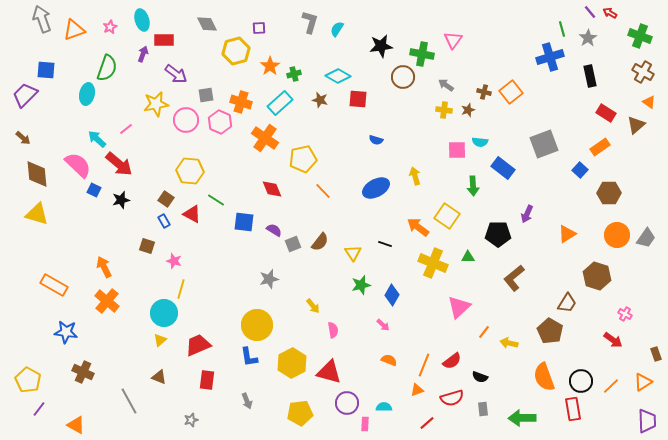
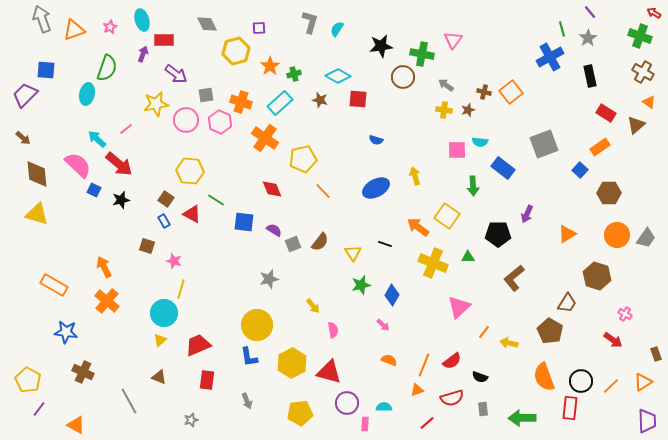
red arrow at (610, 13): moved 44 px right
blue cross at (550, 57): rotated 12 degrees counterclockwise
red rectangle at (573, 409): moved 3 px left, 1 px up; rotated 15 degrees clockwise
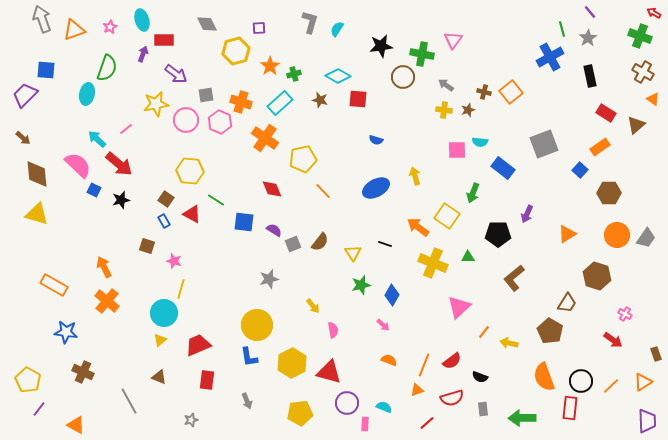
orange triangle at (649, 102): moved 4 px right, 3 px up
green arrow at (473, 186): moved 7 px down; rotated 24 degrees clockwise
cyan semicircle at (384, 407): rotated 21 degrees clockwise
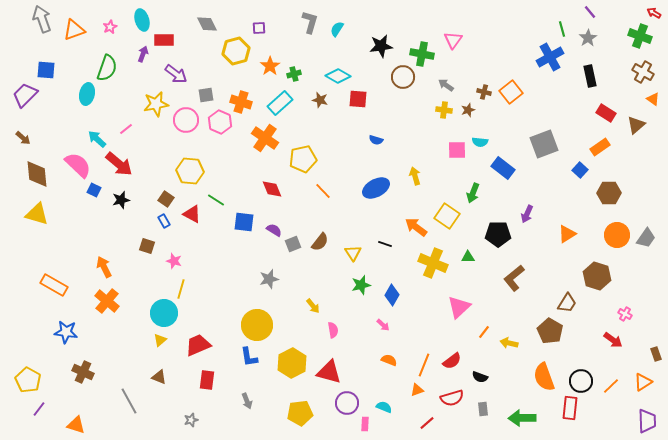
orange arrow at (418, 227): moved 2 px left
orange triangle at (76, 425): rotated 12 degrees counterclockwise
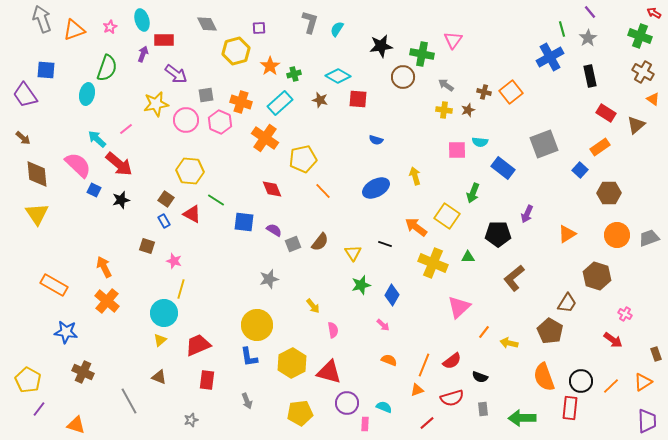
purple trapezoid at (25, 95): rotated 80 degrees counterclockwise
yellow triangle at (37, 214): rotated 40 degrees clockwise
gray trapezoid at (646, 238): moved 3 px right; rotated 145 degrees counterclockwise
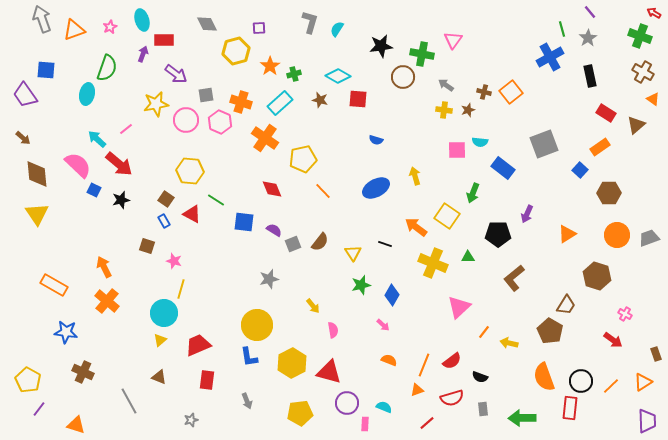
brown trapezoid at (567, 303): moved 1 px left, 2 px down
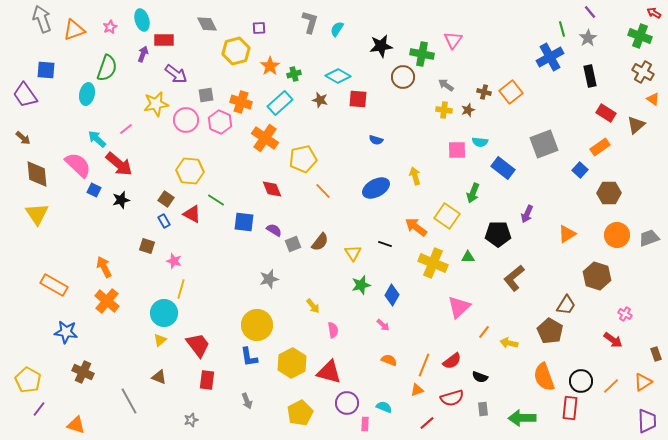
red trapezoid at (198, 345): rotated 76 degrees clockwise
yellow pentagon at (300, 413): rotated 20 degrees counterclockwise
